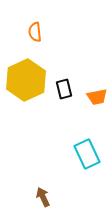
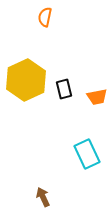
orange semicircle: moved 10 px right, 15 px up; rotated 18 degrees clockwise
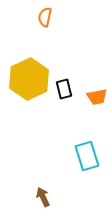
yellow hexagon: moved 3 px right, 1 px up
cyan rectangle: moved 2 px down; rotated 8 degrees clockwise
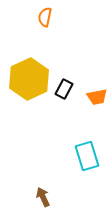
black rectangle: rotated 42 degrees clockwise
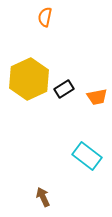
black rectangle: rotated 30 degrees clockwise
cyan rectangle: rotated 36 degrees counterclockwise
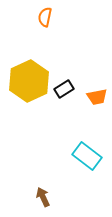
yellow hexagon: moved 2 px down
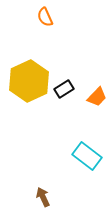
orange semicircle: rotated 36 degrees counterclockwise
orange trapezoid: rotated 35 degrees counterclockwise
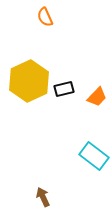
black rectangle: rotated 18 degrees clockwise
cyan rectangle: moved 7 px right
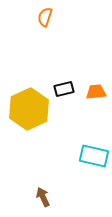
orange semicircle: rotated 42 degrees clockwise
yellow hexagon: moved 28 px down
orange trapezoid: moved 1 px left, 5 px up; rotated 140 degrees counterclockwise
cyan rectangle: rotated 24 degrees counterclockwise
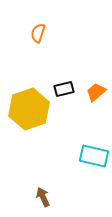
orange semicircle: moved 7 px left, 16 px down
orange trapezoid: rotated 35 degrees counterclockwise
yellow hexagon: rotated 6 degrees clockwise
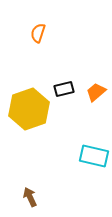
brown arrow: moved 13 px left
